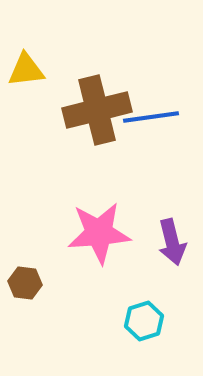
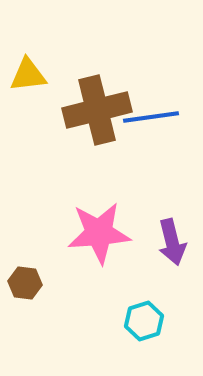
yellow triangle: moved 2 px right, 5 px down
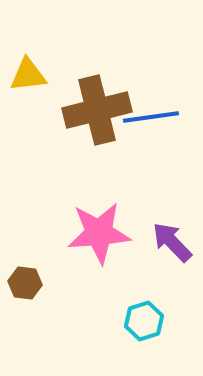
purple arrow: rotated 150 degrees clockwise
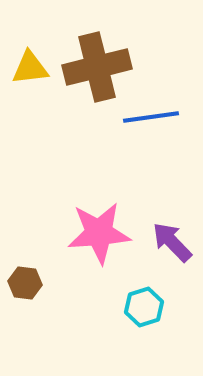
yellow triangle: moved 2 px right, 7 px up
brown cross: moved 43 px up
cyan hexagon: moved 14 px up
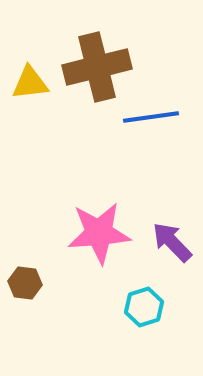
yellow triangle: moved 15 px down
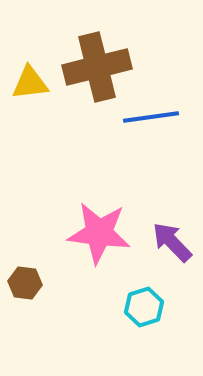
pink star: rotated 12 degrees clockwise
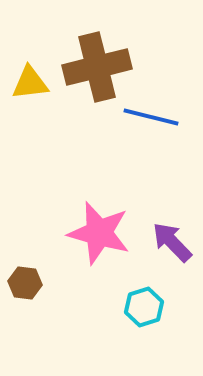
blue line: rotated 22 degrees clockwise
pink star: rotated 8 degrees clockwise
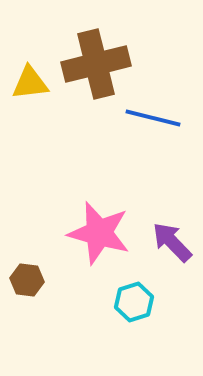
brown cross: moved 1 px left, 3 px up
blue line: moved 2 px right, 1 px down
brown hexagon: moved 2 px right, 3 px up
cyan hexagon: moved 10 px left, 5 px up
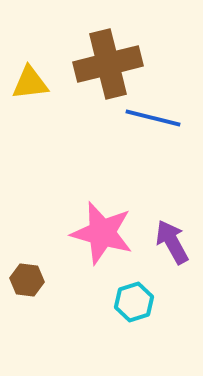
brown cross: moved 12 px right
pink star: moved 3 px right
purple arrow: rotated 15 degrees clockwise
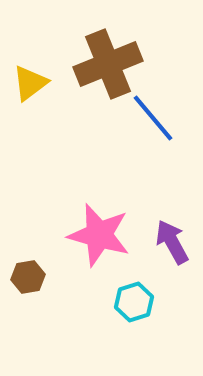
brown cross: rotated 8 degrees counterclockwise
yellow triangle: rotated 30 degrees counterclockwise
blue line: rotated 36 degrees clockwise
pink star: moved 3 px left, 2 px down
brown hexagon: moved 1 px right, 3 px up; rotated 16 degrees counterclockwise
